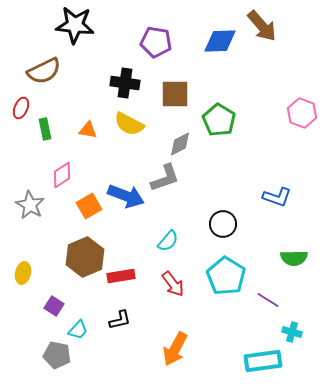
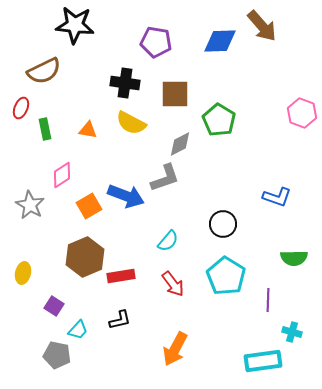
yellow semicircle: moved 2 px right, 1 px up
purple line: rotated 60 degrees clockwise
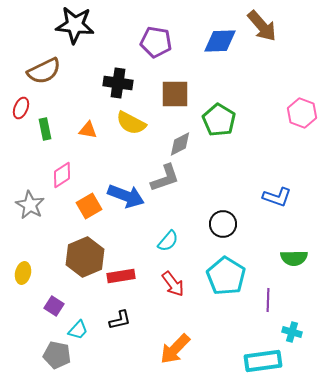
black cross: moved 7 px left
orange arrow: rotated 16 degrees clockwise
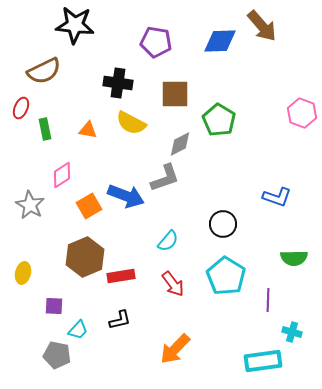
purple square: rotated 30 degrees counterclockwise
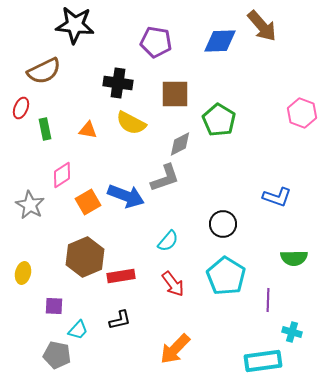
orange square: moved 1 px left, 4 px up
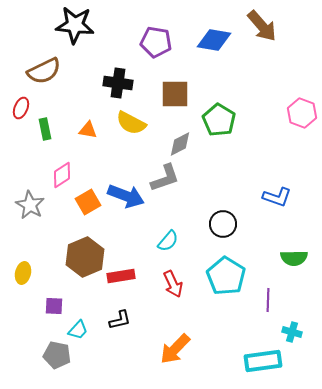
blue diamond: moved 6 px left, 1 px up; rotated 12 degrees clockwise
red arrow: rotated 12 degrees clockwise
